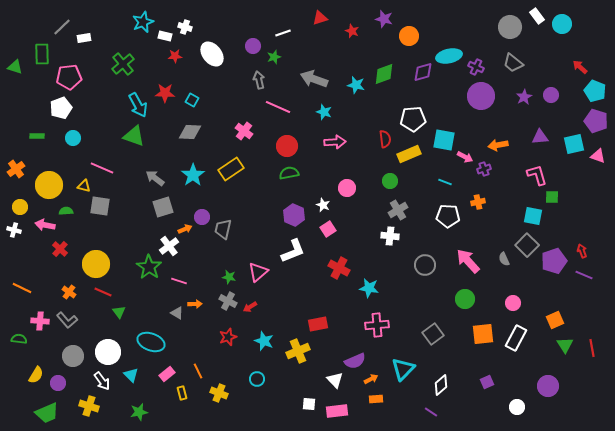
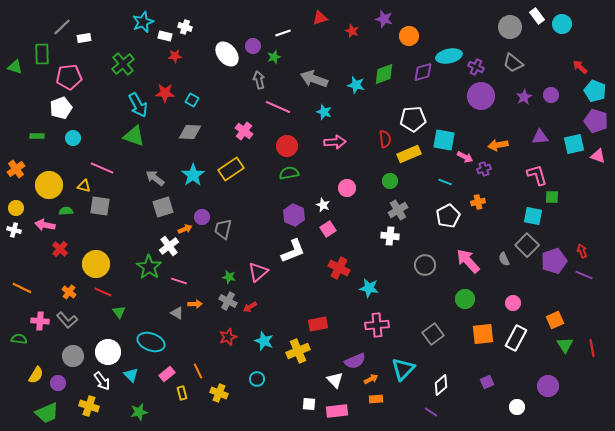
white ellipse at (212, 54): moved 15 px right
yellow circle at (20, 207): moved 4 px left, 1 px down
white pentagon at (448, 216): rotated 30 degrees counterclockwise
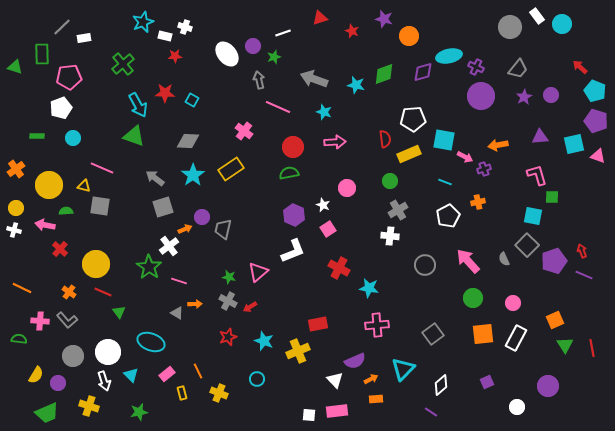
gray trapezoid at (513, 63): moved 5 px right, 6 px down; rotated 90 degrees counterclockwise
gray diamond at (190, 132): moved 2 px left, 9 px down
red circle at (287, 146): moved 6 px right, 1 px down
green circle at (465, 299): moved 8 px right, 1 px up
white arrow at (102, 381): moved 2 px right; rotated 18 degrees clockwise
white square at (309, 404): moved 11 px down
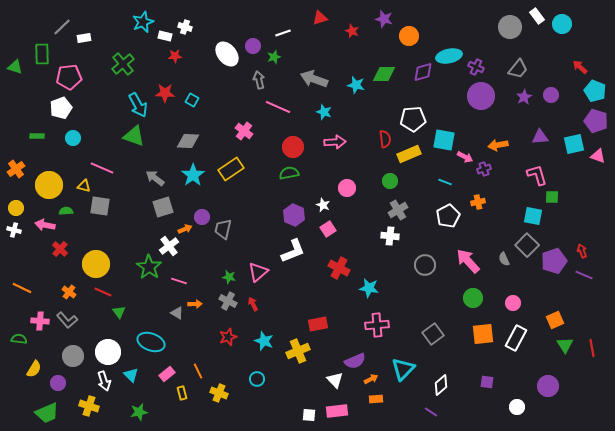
green diamond at (384, 74): rotated 20 degrees clockwise
red arrow at (250, 307): moved 3 px right, 3 px up; rotated 96 degrees clockwise
yellow semicircle at (36, 375): moved 2 px left, 6 px up
purple square at (487, 382): rotated 32 degrees clockwise
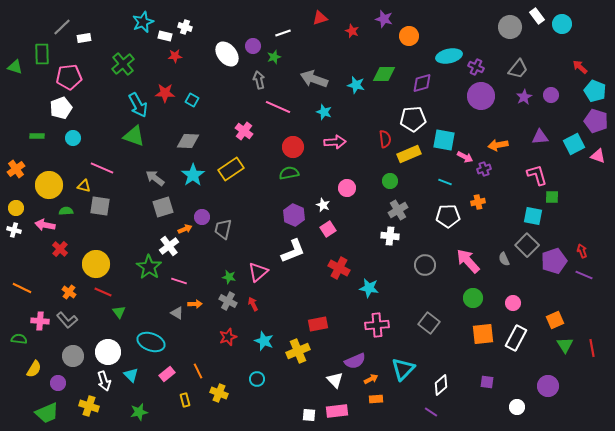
purple diamond at (423, 72): moved 1 px left, 11 px down
cyan square at (574, 144): rotated 15 degrees counterclockwise
white pentagon at (448, 216): rotated 25 degrees clockwise
gray square at (433, 334): moved 4 px left, 11 px up; rotated 15 degrees counterclockwise
yellow rectangle at (182, 393): moved 3 px right, 7 px down
